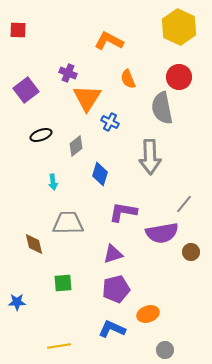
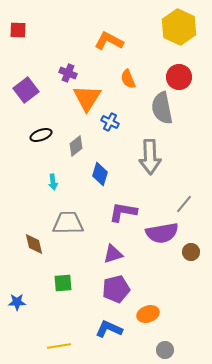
blue L-shape: moved 3 px left
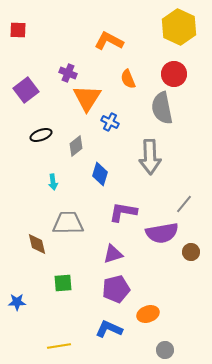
red circle: moved 5 px left, 3 px up
brown diamond: moved 3 px right
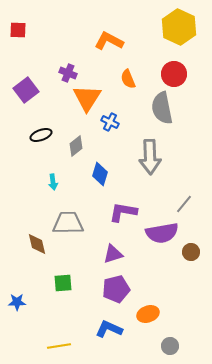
gray circle: moved 5 px right, 4 px up
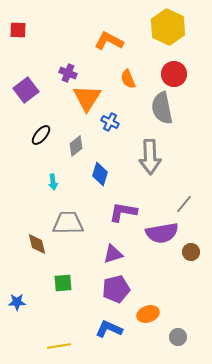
yellow hexagon: moved 11 px left
black ellipse: rotated 30 degrees counterclockwise
gray circle: moved 8 px right, 9 px up
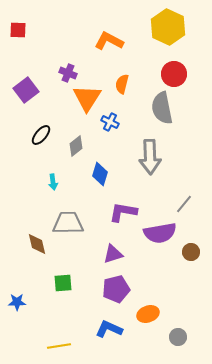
orange semicircle: moved 6 px left, 5 px down; rotated 36 degrees clockwise
purple semicircle: moved 2 px left
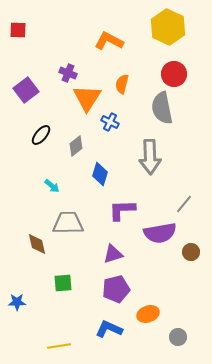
cyan arrow: moved 1 px left, 4 px down; rotated 42 degrees counterclockwise
purple L-shape: moved 1 px left, 2 px up; rotated 12 degrees counterclockwise
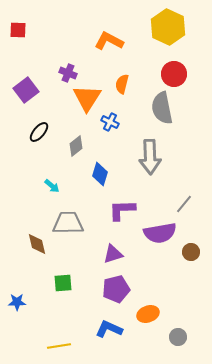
black ellipse: moved 2 px left, 3 px up
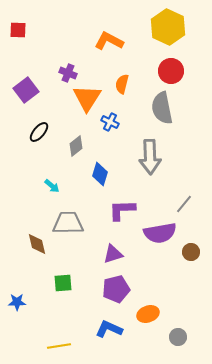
red circle: moved 3 px left, 3 px up
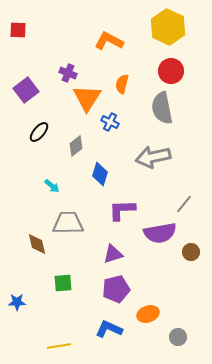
gray arrow: moved 3 px right; rotated 80 degrees clockwise
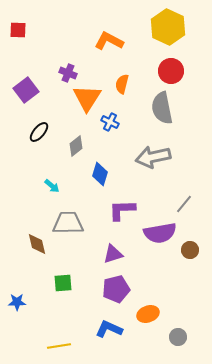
brown circle: moved 1 px left, 2 px up
